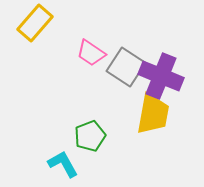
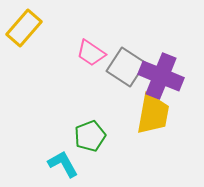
yellow rectangle: moved 11 px left, 5 px down
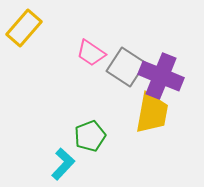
yellow trapezoid: moved 1 px left, 1 px up
cyan L-shape: rotated 72 degrees clockwise
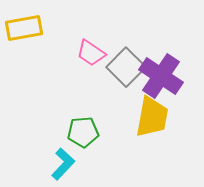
yellow rectangle: rotated 39 degrees clockwise
gray square: rotated 12 degrees clockwise
purple cross: rotated 12 degrees clockwise
yellow trapezoid: moved 4 px down
green pentagon: moved 7 px left, 4 px up; rotated 16 degrees clockwise
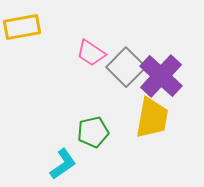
yellow rectangle: moved 2 px left, 1 px up
purple cross: rotated 9 degrees clockwise
yellow trapezoid: moved 1 px down
green pentagon: moved 10 px right; rotated 8 degrees counterclockwise
cyan L-shape: rotated 12 degrees clockwise
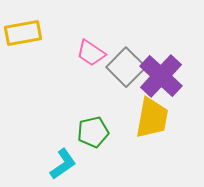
yellow rectangle: moved 1 px right, 6 px down
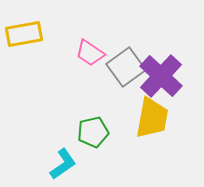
yellow rectangle: moved 1 px right, 1 px down
pink trapezoid: moved 1 px left
gray square: rotated 9 degrees clockwise
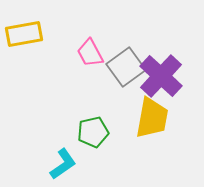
pink trapezoid: rotated 28 degrees clockwise
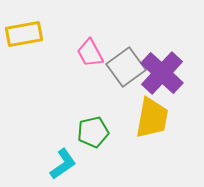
purple cross: moved 1 px right, 3 px up
